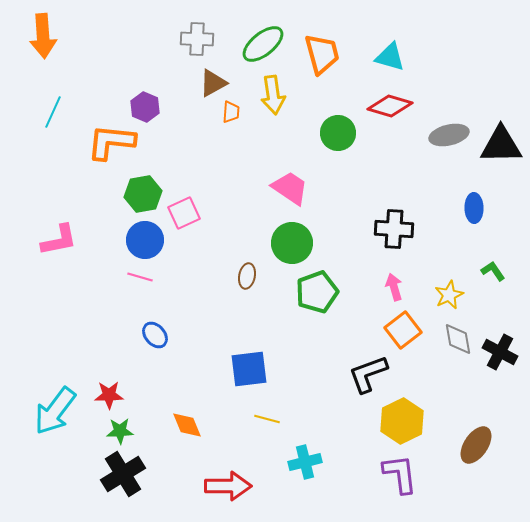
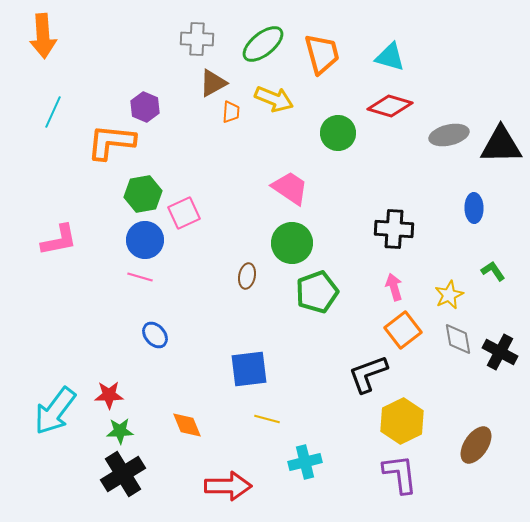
yellow arrow at (273, 95): moved 1 px right, 4 px down; rotated 60 degrees counterclockwise
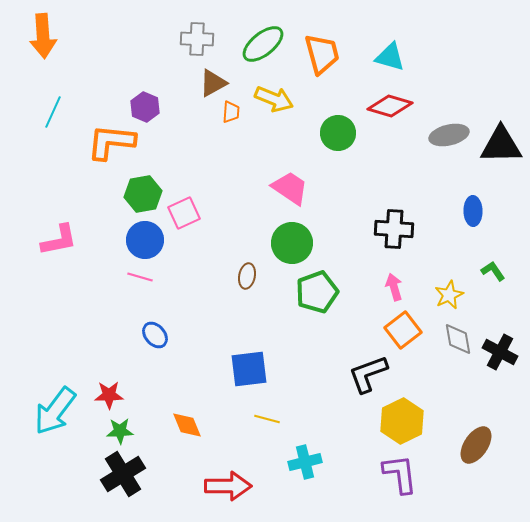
blue ellipse at (474, 208): moved 1 px left, 3 px down
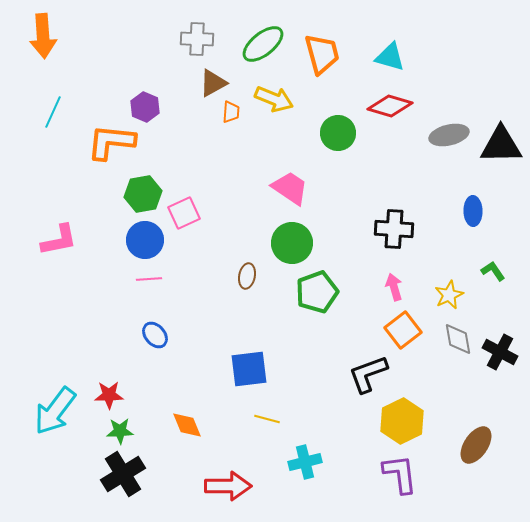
pink line at (140, 277): moved 9 px right, 2 px down; rotated 20 degrees counterclockwise
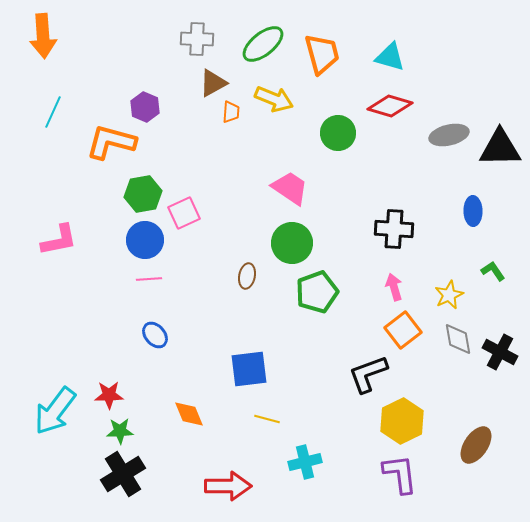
orange L-shape at (111, 142): rotated 9 degrees clockwise
black triangle at (501, 145): moved 1 px left, 3 px down
orange diamond at (187, 425): moved 2 px right, 11 px up
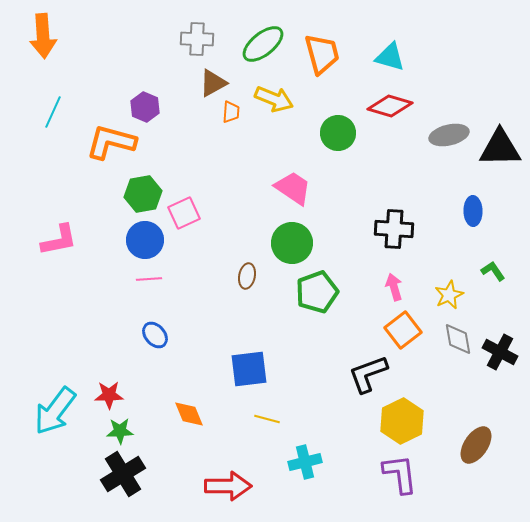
pink trapezoid at (290, 188): moved 3 px right
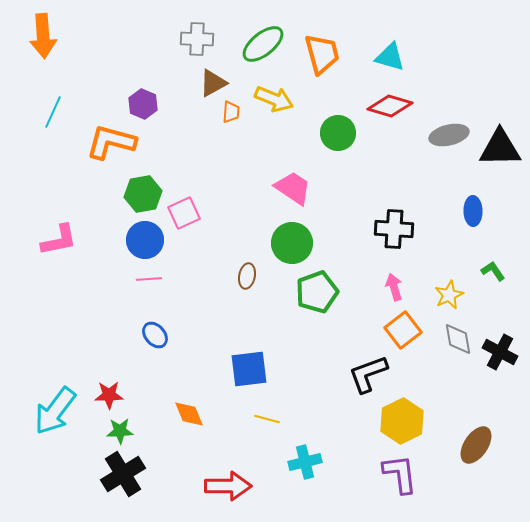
purple hexagon at (145, 107): moved 2 px left, 3 px up
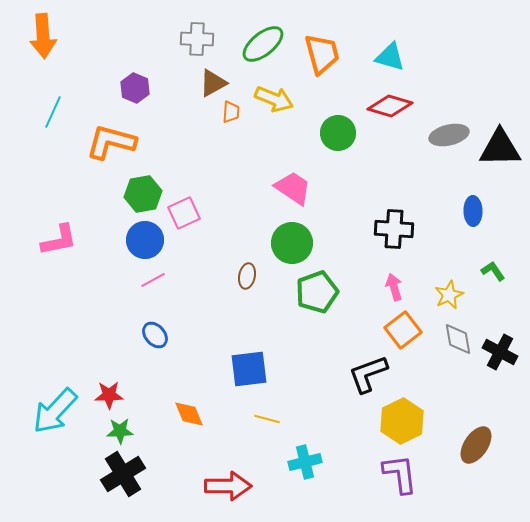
purple hexagon at (143, 104): moved 8 px left, 16 px up
pink line at (149, 279): moved 4 px right, 1 px down; rotated 25 degrees counterclockwise
cyan arrow at (55, 411): rotated 6 degrees clockwise
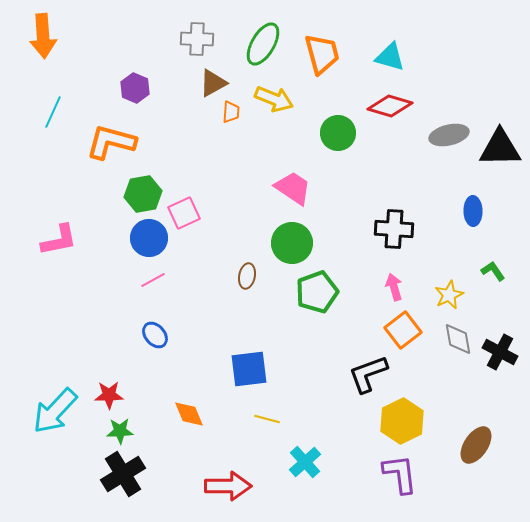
green ellipse at (263, 44): rotated 21 degrees counterclockwise
blue circle at (145, 240): moved 4 px right, 2 px up
cyan cross at (305, 462): rotated 28 degrees counterclockwise
